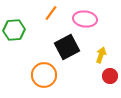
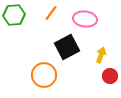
green hexagon: moved 15 px up
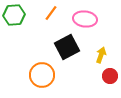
orange circle: moved 2 px left
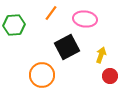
green hexagon: moved 10 px down
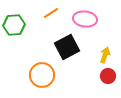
orange line: rotated 21 degrees clockwise
yellow arrow: moved 4 px right
red circle: moved 2 px left
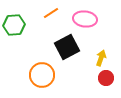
yellow arrow: moved 4 px left, 3 px down
red circle: moved 2 px left, 2 px down
